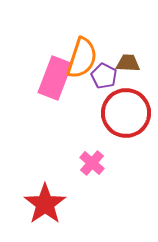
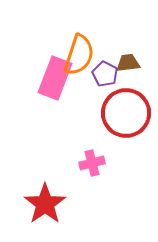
orange semicircle: moved 3 px left, 3 px up
brown trapezoid: rotated 10 degrees counterclockwise
purple pentagon: moved 1 px right, 2 px up
pink cross: rotated 35 degrees clockwise
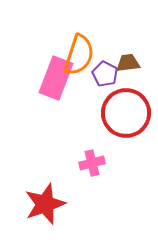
pink rectangle: moved 1 px right
red star: rotated 15 degrees clockwise
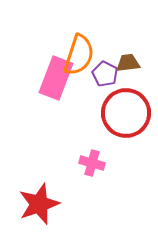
pink cross: rotated 30 degrees clockwise
red star: moved 6 px left
